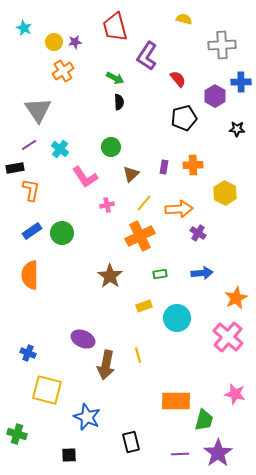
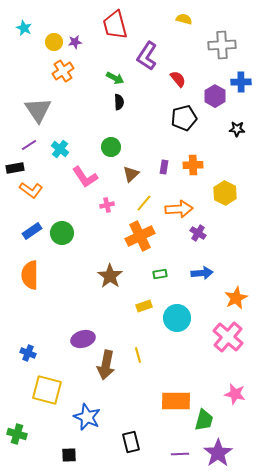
red trapezoid at (115, 27): moved 2 px up
orange L-shape at (31, 190): rotated 115 degrees clockwise
purple ellipse at (83, 339): rotated 40 degrees counterclockwise
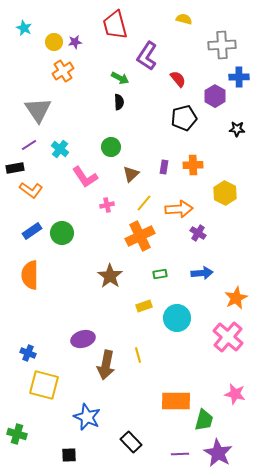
green arrow at (115, 78): moved 5 px right
blue cross at (241, 82): moved 2 px left, 5 px up
yellow square at (47, 390): moved 3 px left, 5 px up
black rectangle at (131, 442): rotated 30 degrees counterclockwise
purple star at (218, 453): rotated 8 degrees counterclockwise
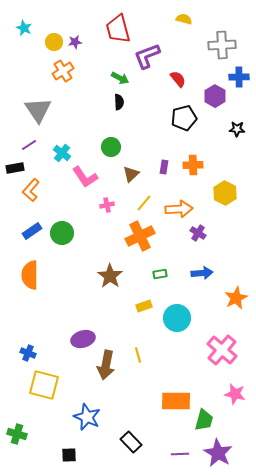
red trapezoid at (115, 25): moved 3 px right, 4 px down
purple L-shape at (147, 56): rotated 36 degrees clockwise
cyan cross at (60, 149): moved 2 px right, 4 px down
orange L-shape at (31, 190): rotated 95 degrees clockwise
pink cross at (228, 337): moved 6 px left, 13 px down
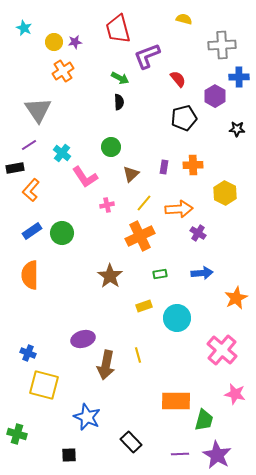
purple star at (218, 453): moved 1 px left, 2 px down
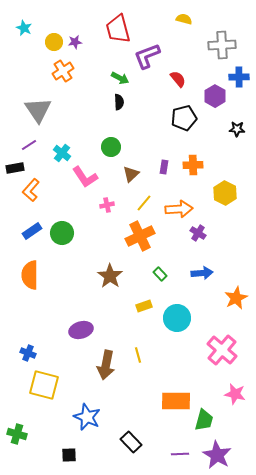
green rectangle at (160, 274): rotated 56 degrees clockwise
purple ellipse at (83, 339): moved 2 px left, 9 px up
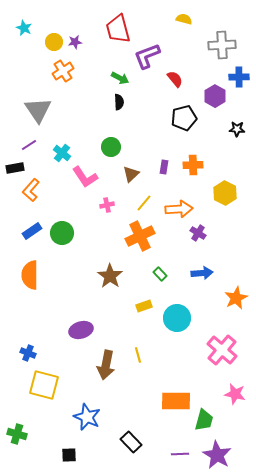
red semicircle at (178, 79): moved 3 px left
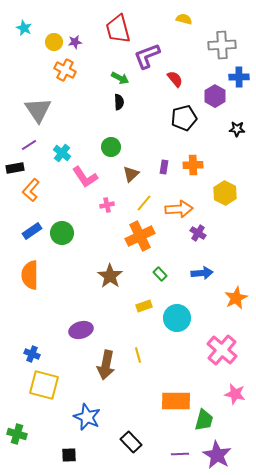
orange cross at (63, 71): moved 2 px right, 1 px up; rotated 30 degrees counterclockwise
blue cross at (28, 353): moved 4 px right, 1 px down
